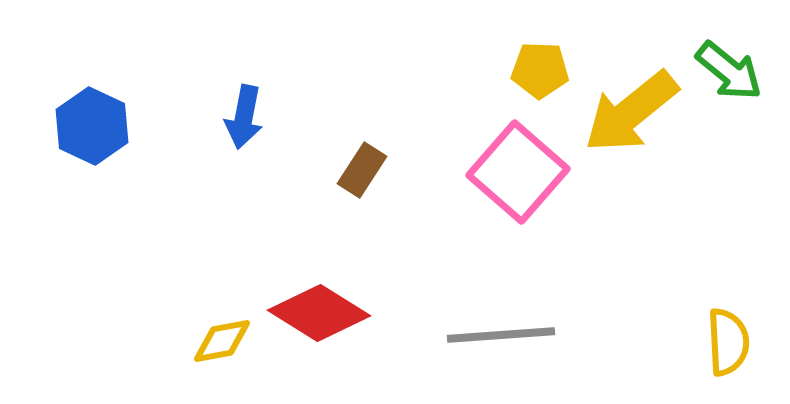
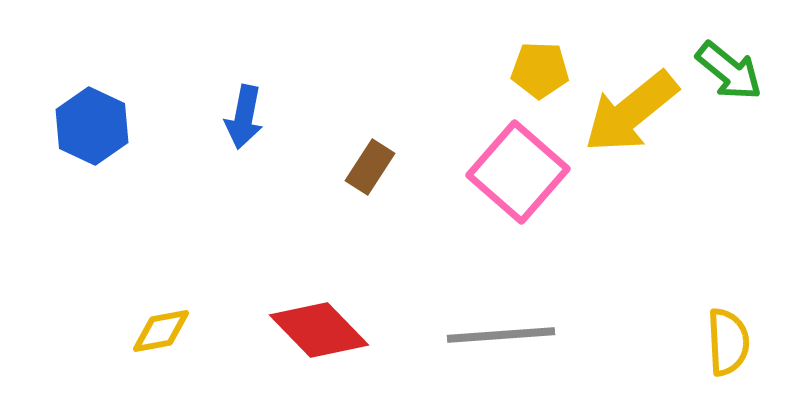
brown rectangle: moved 8 px right, 3 px up
red diamond: moved 17 px down; rotated 14 degrees clockwise
yellow diamond: moved 61 px left, 10 px up
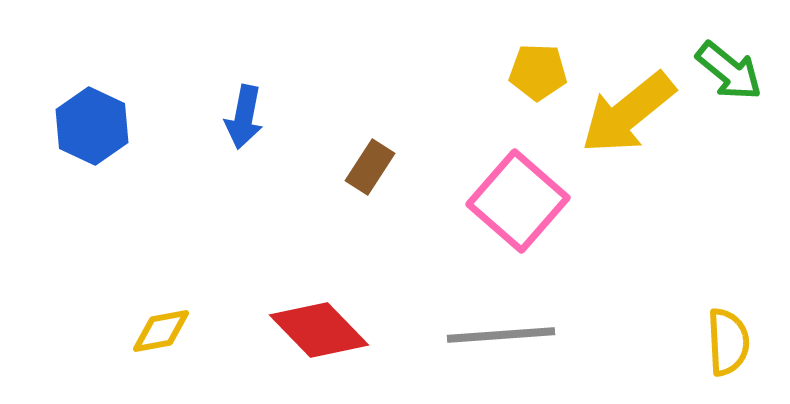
yellow pentagon: moved 2 px left, 2 px down
yellow arrow: moved 3 px left, 1 px down
pink square: moved 29 px down
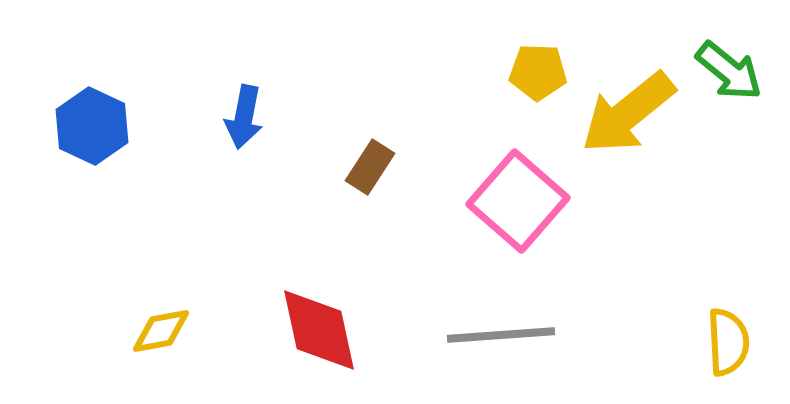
red diamond: rotated 32 degrees clockwise
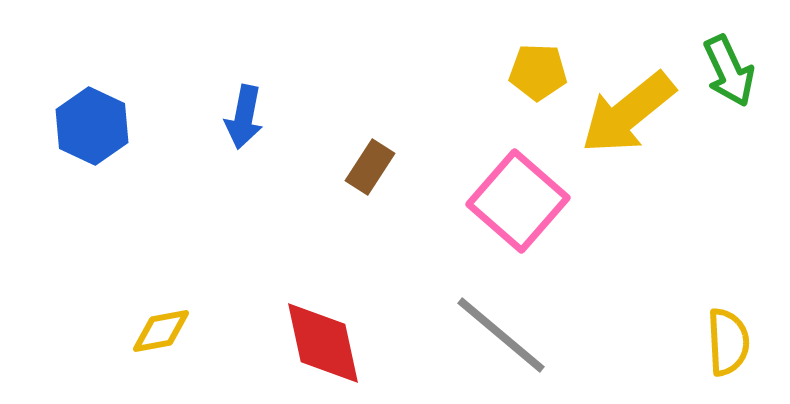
green arrow: rotated 26 degrees clockwise
red diamond: moved 4 px right, 13 px down
gray line: rotated 44 degrees clockwise
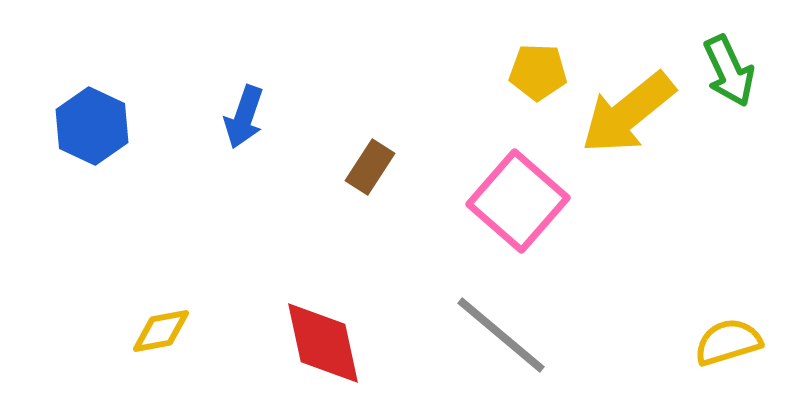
blue arrow: rotated 8 degrees clockwise
yellow semicircle: rotated 104 degrees counterclockwise
